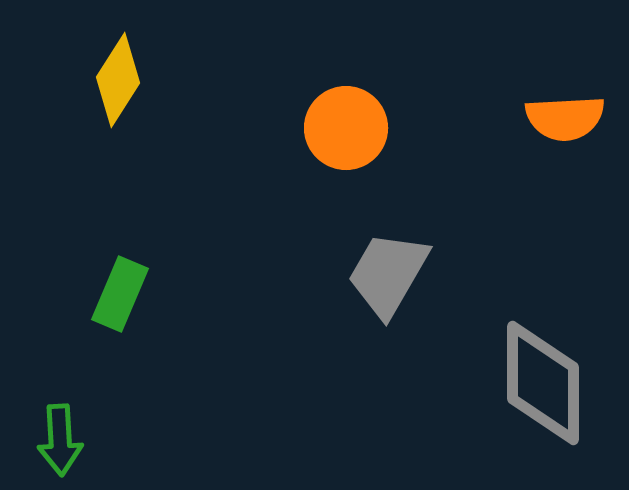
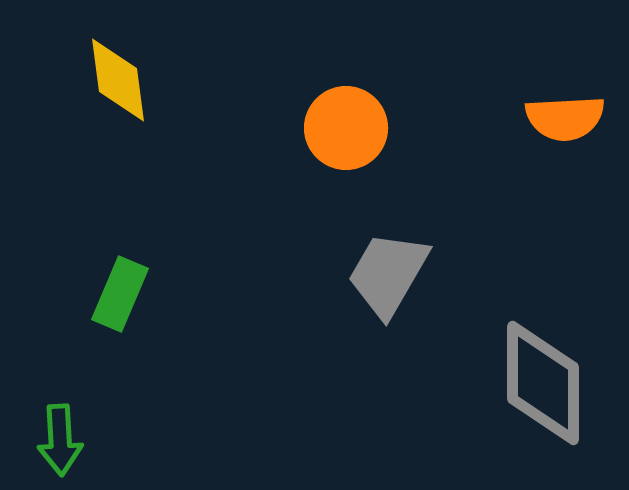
yellow diamond: rotated 40 degrees counterclockwise
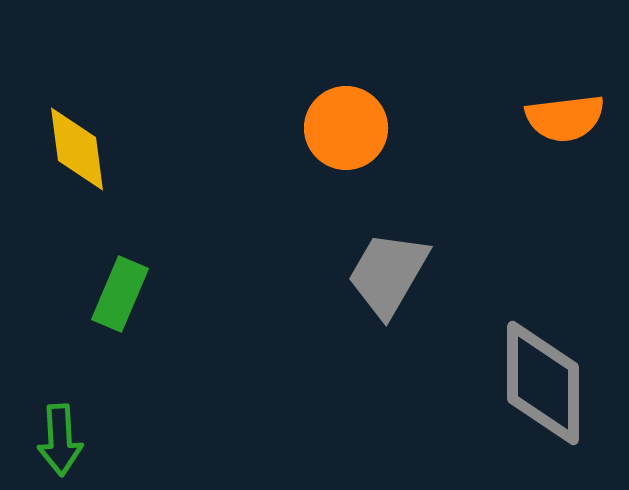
yellow diamond: moved 41 px left, 69 px down
orange semicircle: rotated 4 degrees counterclockwise
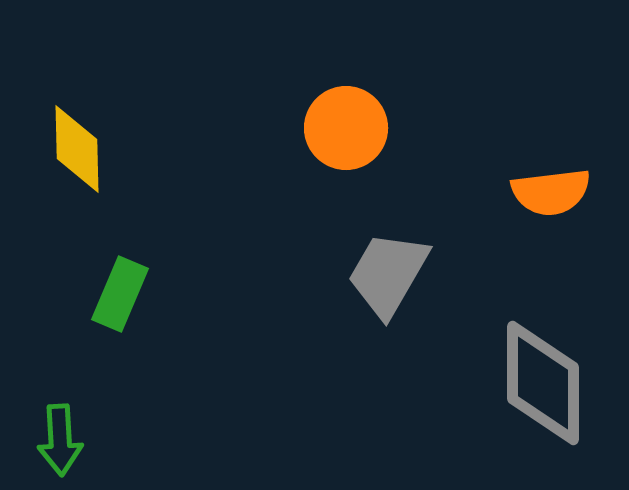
orange semicircle: moved 14 px left, 74 px down
yellow diamond: rotated 6 degrees clockwise
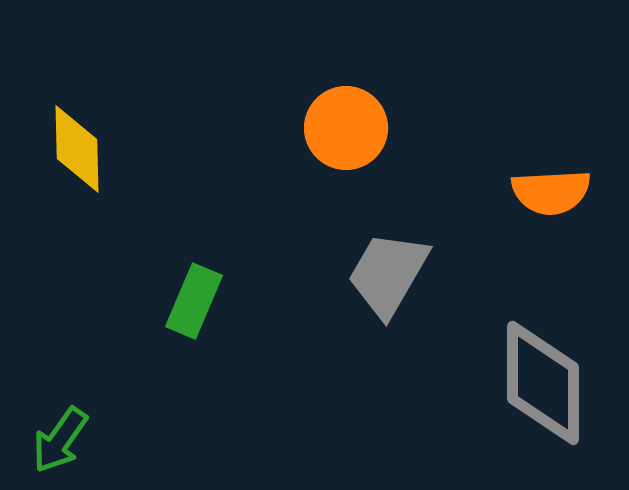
orange semicircle: rotated 4 degrees clockwise
green rectangle: moved 74 px right, 7 px down
green arrow: rotated 38 degrees clockwise
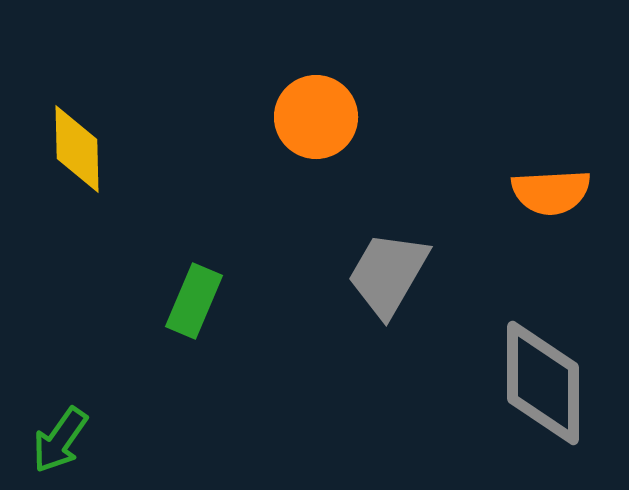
orange circle: moved 30 px left, 11 px up
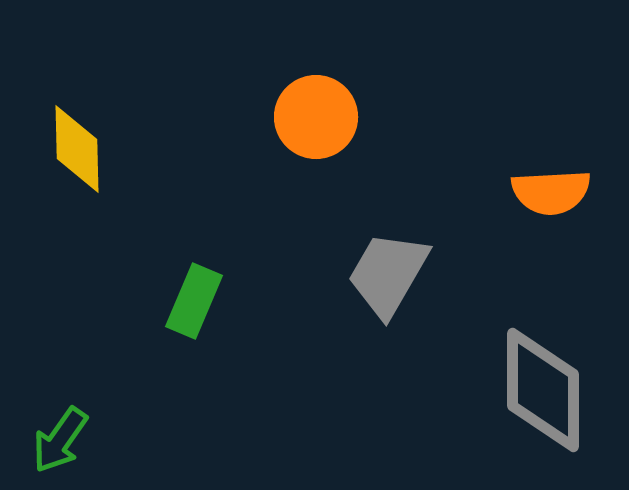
gray diamond: moved 7 px down
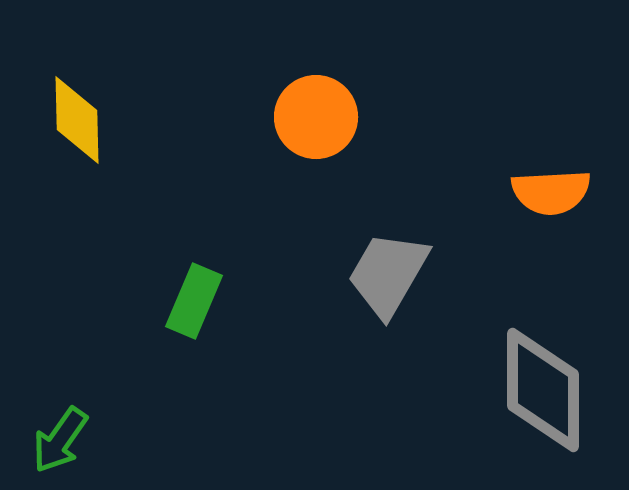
yellow diamond: moved 29 px up
